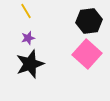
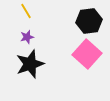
purple star: moved 1 px left, 1 px up
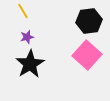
yellow line: moved 3 px left
pink square: moved 1 px down
black star: rotated 12 degrees counterclockwise
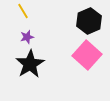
black hexagon: rotated 15 degrees counterclockwise
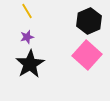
yellow line: moved 4 px right
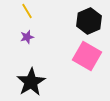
pink square: moved 1 px down; rotated 12 degrees counterclockwise
black star: moved 1 px right, 18 px down
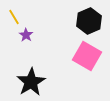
yellow line: moved 13 px left, 6 px down
purple star: moved 1 px left, 2 px up; rotated 24 degrees counterclockwise
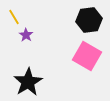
black hexagon: moved 1 px up; rotated 15 degrees clockwise
black star: moved 3 px left
